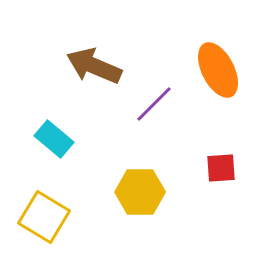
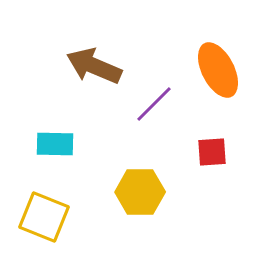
cyan rectangle: moved 1 px right, 5 px down; rotated 39 degrees counterclockwise
red square: moved 9 px left, 16 px up
yellow square: rotated 9 degrees counterclockwise
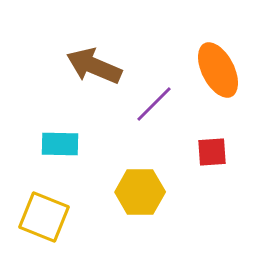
cyan rectangle: moved 5 px right
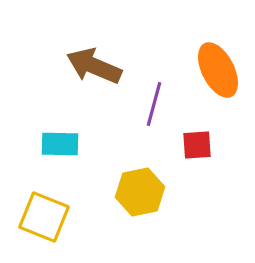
purple line: rotated 30 degrees counterclockwise
red square: moved 15 px left, 7 px up
yellow hexagon: rotated 12 degrees counterclockwise
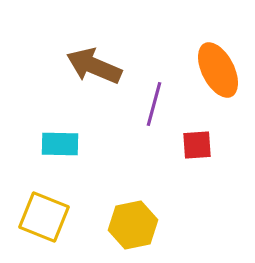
yellow hexagon: moved 7 px left, 33 px down
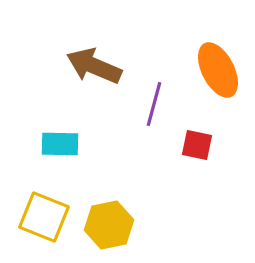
red square: rotated 16 degrees clockwise
yellow hexagon: moved 24 px left
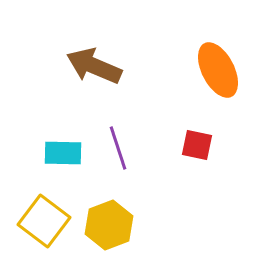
purple line: moved 36 px left, 44 px down; rotated 33 degrees counterclockwise
cyan rectangle: moved 3 px right, 9 px down
yellow square: moved 4 px down; rotated 15 degrees clockwise
yellow hexagon: rotated 9 degrees counterclockwise
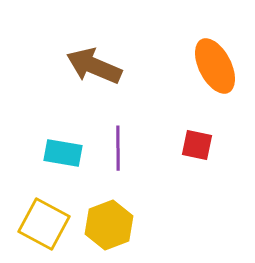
orange ellipse: moved 3 px left, 4 px up
purple line: rotated 18 degrees clockwise
cyan rectangle: rotated 9 degrees clockwise
yellow square: moved 3 px down; rotated 9 degrees counterclockwise
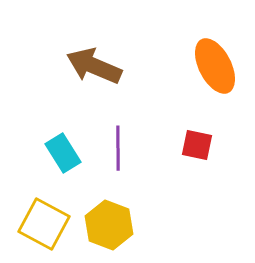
cyan rectangle: rotated 48 degrees clockwise
yellow hexagon: rotated 18 degrees counterclockwise
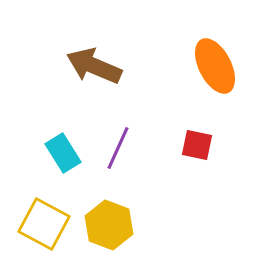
purple line: rotated 24 degrees clockwise
